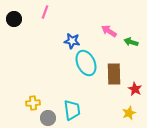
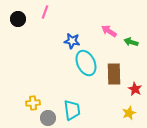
black circle: moved 4 px right
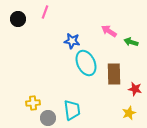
red star: rotated 16 degrees counterclockwise
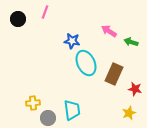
brown rectangle: rotated 25 degrees clockwise
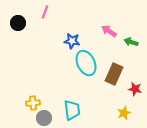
black circle: moved 4 px down
yellow star: moved 5 px left
gray circle: moved 4 px left
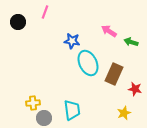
black circle: moved 1 px up
cyan ellipse: moved 2 px right
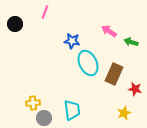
black circle: moved 3 px left, 2 px down
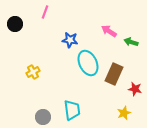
blue star: moved 2 px left, 1 px up
yellow cross: moved 31 px up; rotated 24 degrees counterclockwise
gray circle: moved 1 px left, 1 px up
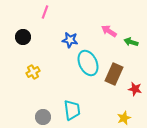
black circle: moved 8 px right, 13 px down
yellow star: moved 5 px down
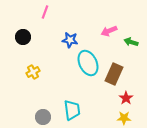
pink arrow: rotated 56 degrees counterclockwise
red star: moved 9 px left, 9 px down; rotated 24 degrees clockwise
yellow star: rotated 24 degrees clockwise
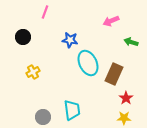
pink arrow: moved 2 px right, 10 px up
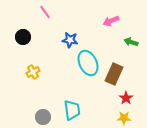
pink line: rotated 56 degrees counterclockwise
